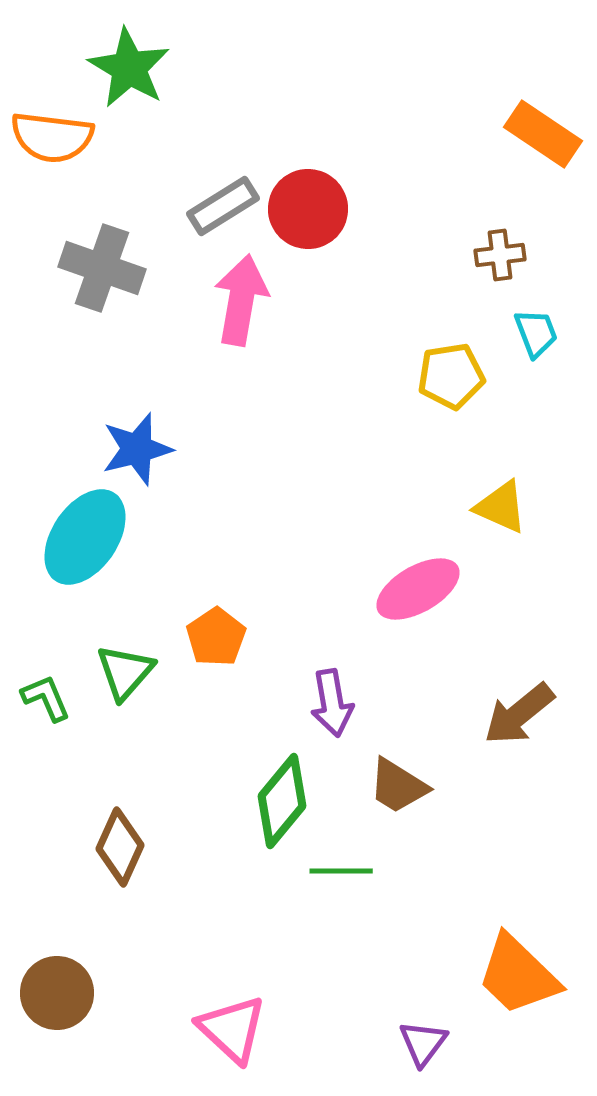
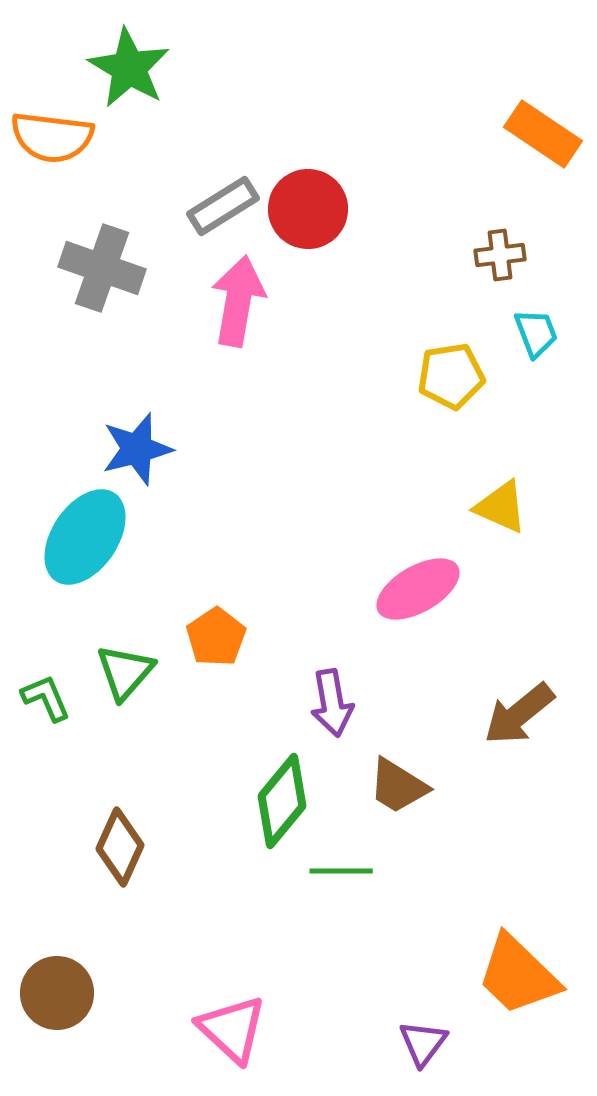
pink arrow: moved 3 px left, 1 px down
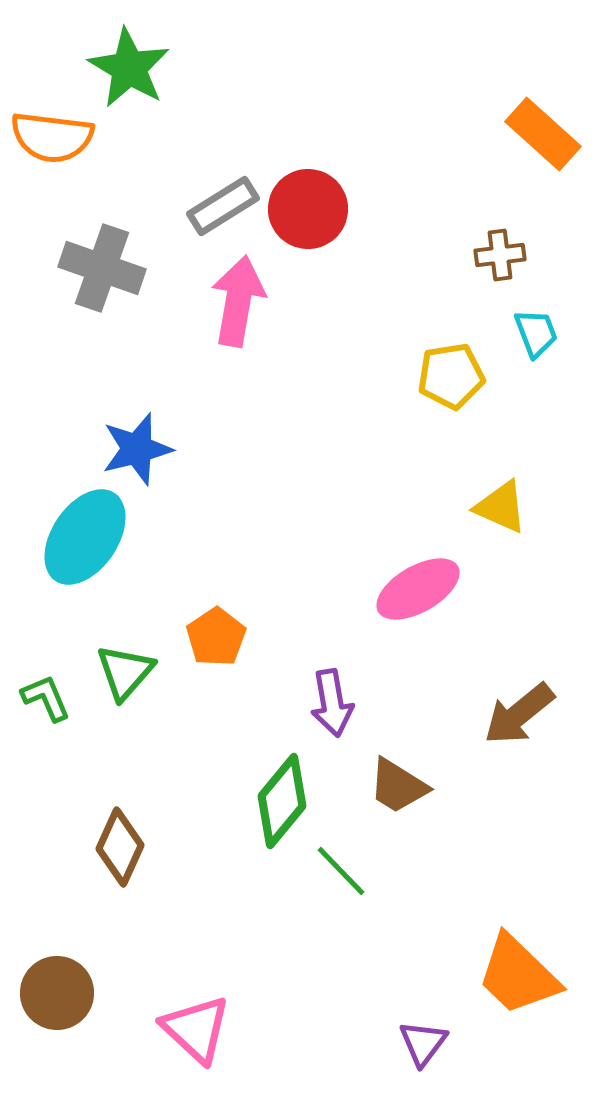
orange rectangle: rotated 8 degrees clockwise
green line: rotated 46 degrees clockwise
pink triangle: moved 36 px left
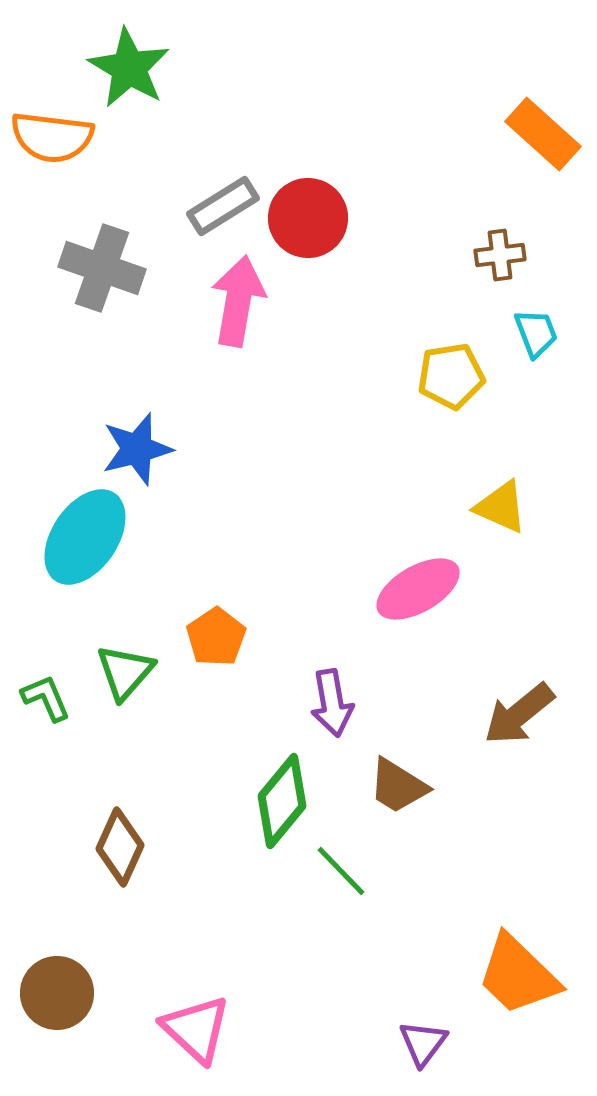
red circle: moved 9 px down
